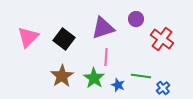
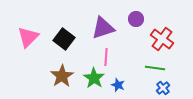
green line: moved 14 px right, 8 px up
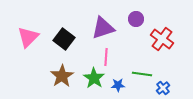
green line: moved 13 px left, 6 px down
blue star: rotated 24 degrees counterclockwise
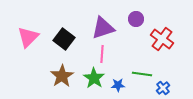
pink line: moved 4 px left, 3 px up
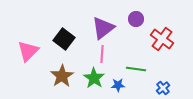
purple triangle: rotated 20 degrees counterclockwise
pink triangle: moved 14 px down
green line: moved 6 px left, 5 px up
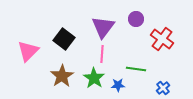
purple triangle: moved 1 px up; rotated 15 degrees counterclockwise
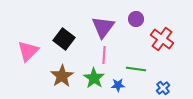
pink line: moved 2 px right, 1 px down
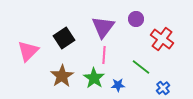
black square: moved 1 px up; rotated 20 degrees clockwise
green line: moved 5 px right, 2 px up; rotated 30 degrees clockwise
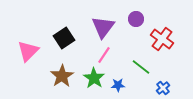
pink line: rotated 30 degrees clockwise
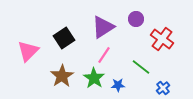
purple triangle: rotated 20 degrees clockwise
